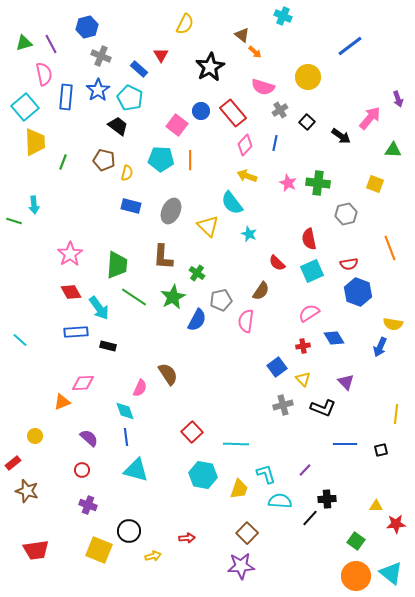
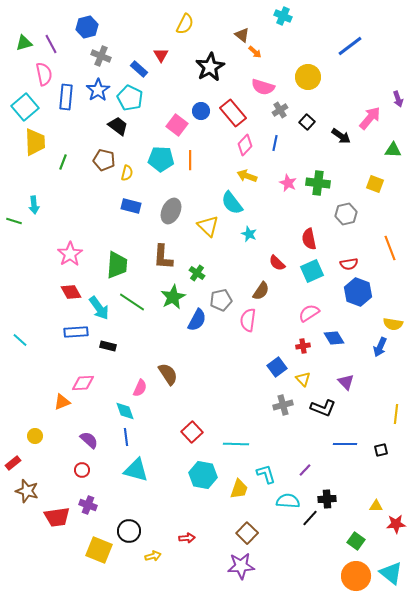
green line at (134, 297): moved 2 px left, 5 px down
pink semicircle at (246, 321): moved 2 px right, 1 px up
purple semicircle at (89, 438): moved 2 px down
cyan semicircle at (280, 501): moved 8 px right
red trapezoid at (36, 550): moved 21 px right, 33 px up
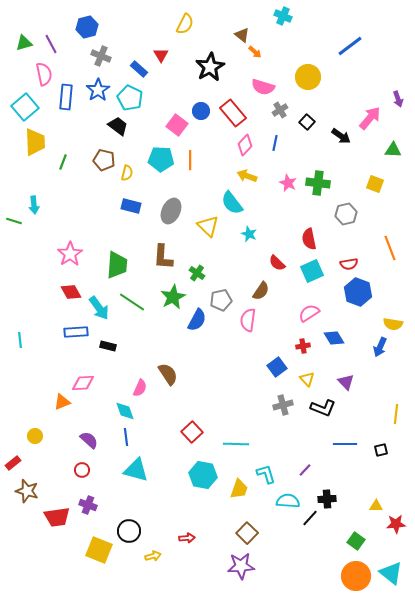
cyan line at (20, 340): rotated 42 degrees clockwise
yellow triangle at (303, 379): moved 4 px right
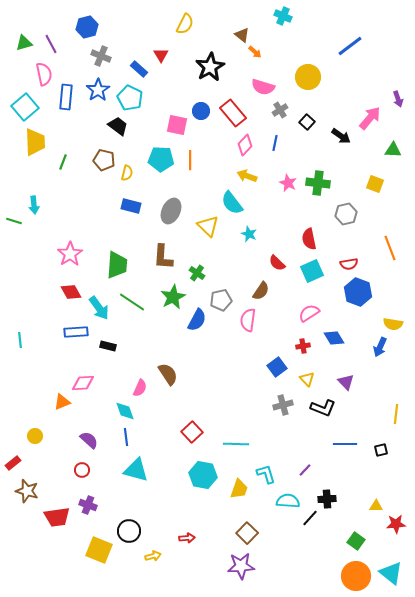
pink square at (177, 125): rotated 25 degrees counterclockwise
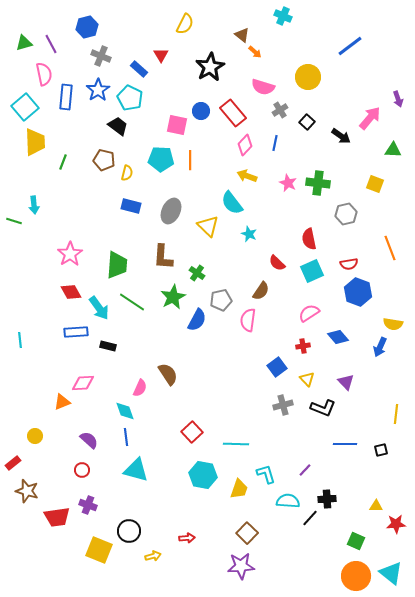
blue diamond at (334, 338): moved 4 px right, 1 px up; rotated 10 degrees counterclockwise
green square at (356, 541): rotated 12 degrees counterclockwise
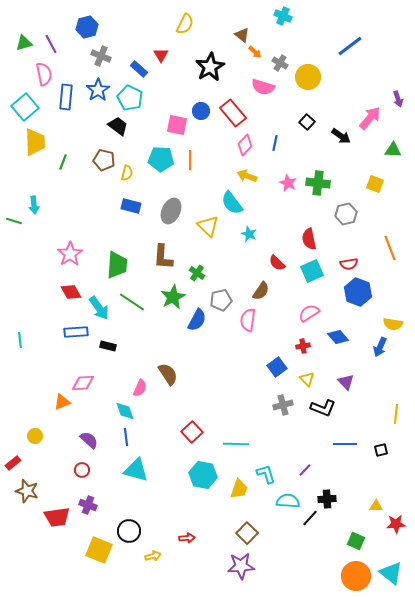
gray cross at (280, 110): moved 47 px up; rotated 28 degrees counterclockwise
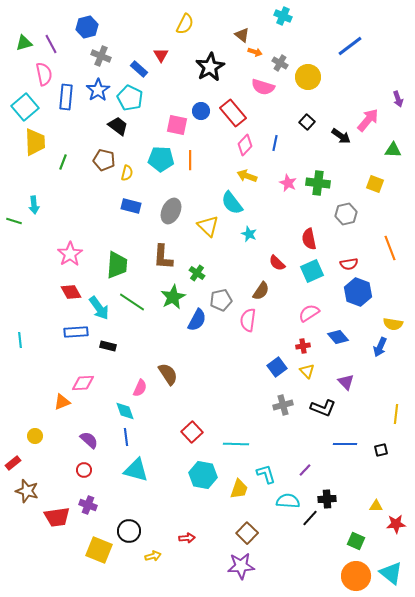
orange arrow at (255, 52): rotated 24 degrees counterclockwise
pink arrow at (370, 118): moved 2 px left, 2 px down
yellow triangle at (307, 379): moved 8 px up
red circle at (82, 470): moved 2 px right
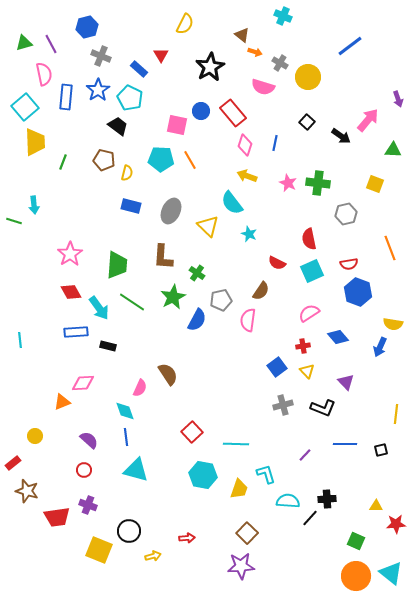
pink diamond at (245, 145): rotated 25 degrees counterclockwise
orange line at (190, 160): rotated 30 degrees counterclockwise
red semicircle at (277, 263): rotated 18 degrees counterclockwise
purple line at (305, 470): moved 15 px up
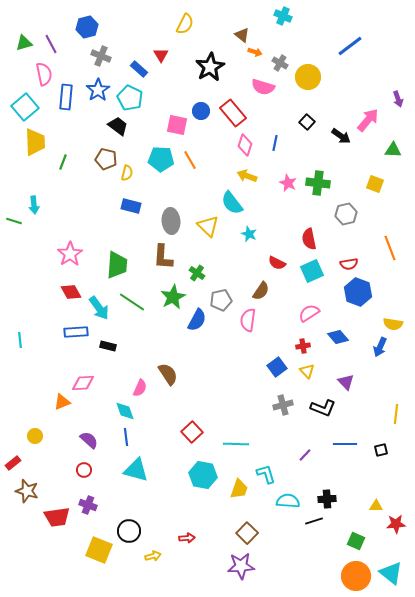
brown pentagon at (104, 160): moved 2 px right, 1 px up
gray ellipse at (171, 211): moved 10 px down; rotated 30 degrees counterclockwise
black line at (310, 518): moved 4 px right, 3 px down; rotated 30 degrees clockwise
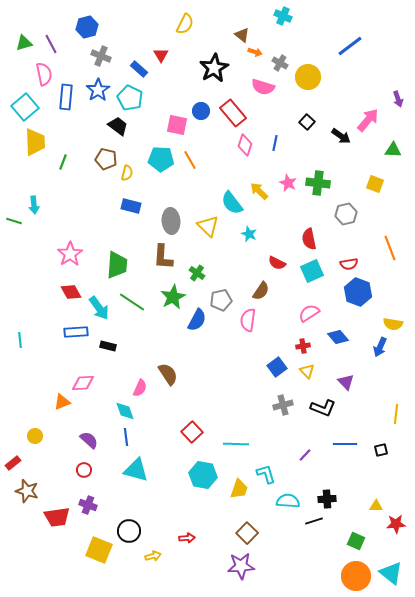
black star at (210, 67): moved 4 px right, 1 px down
yellow arrow at (247, 176): moved 12 px right, 15 px down; rotated 24 degrees clockwise
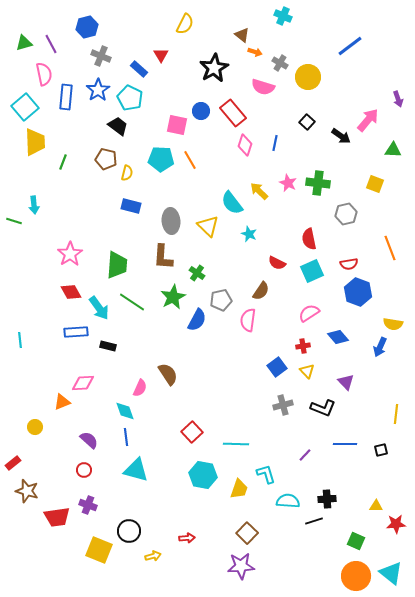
yellow circle at (35, 436): moved 9 px up
